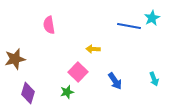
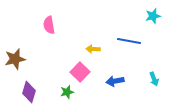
cyan star: moved 1 px right, 2 px up; rotated 14 degrees clockwise
blue line: moved 15 px down
pink square: moved 2 px right
blue arrow: rotated 114 degrees clockwise
purple diamond: moved 1 px right, 1 px up
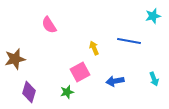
pink semicircle: rotated 24 degrees counterclockwise
yellow arrow: moved 1 px right, 1 px up; rotated 64 degrees clockwise
pink square: rotated 18 degrees clockwise
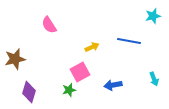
yellow arrow: moved 2 px left, 1 px up; rotated 88 degrees clockwise
blue arrow: moved 2 px left, 4 px down
green star: moved 2 px right, 2 px up
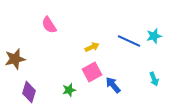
cyan star: moved 1 px right, 20 px down
blue line: rotated 15 degrees clockwise
pink square: moved 12 px right
blue arrow: rotated 60 degrees clockwise
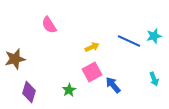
green star: rotated 16 degrees counterclockwise
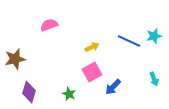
pink semicircle: rotated 102 degrees clockwise
blue arrow: moved 2 px down; rotated 96 degrees counterclockwise
green star: moved 4 px down; rotated 16 degrees counterclockwise
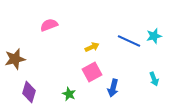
blue arrow: moved 1 px down; rotated 30 degrees counterclockwise
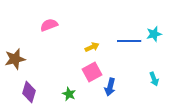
cyan star: moved 2 px up
blue line: rotated 25 degrees counterclockwise
blue arrow: moved 3 px left, 1 px up
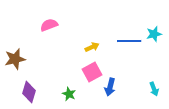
cyan arrow: moved 10 px down
